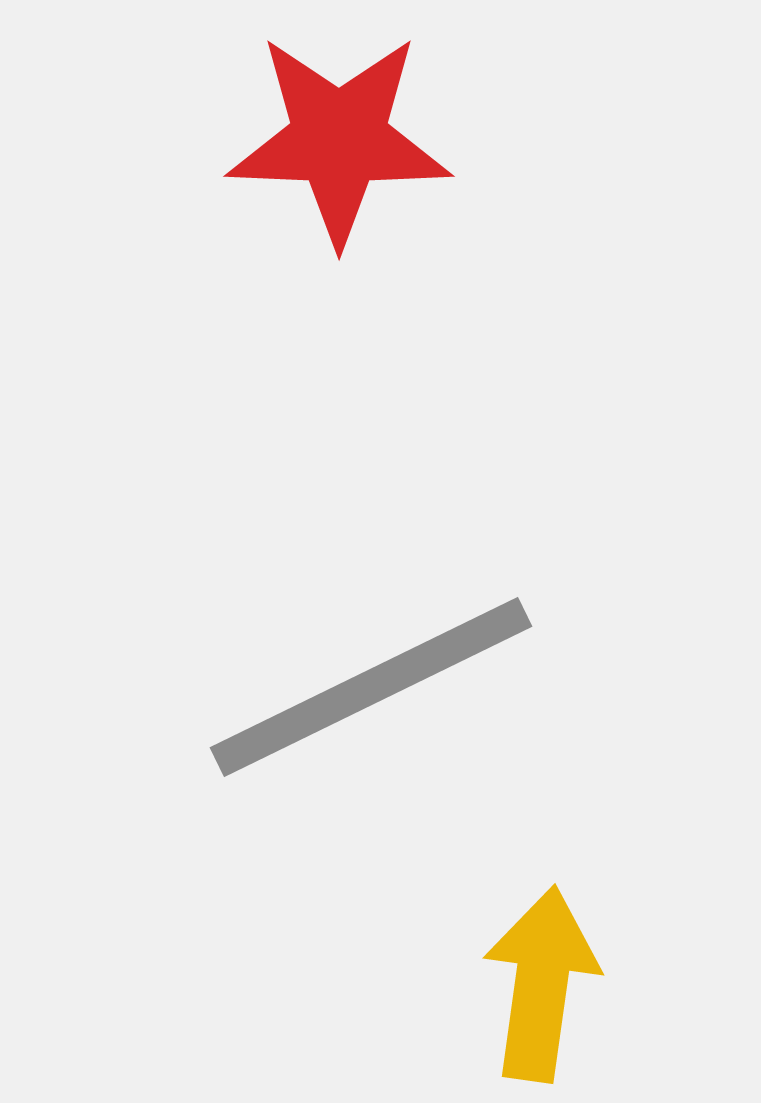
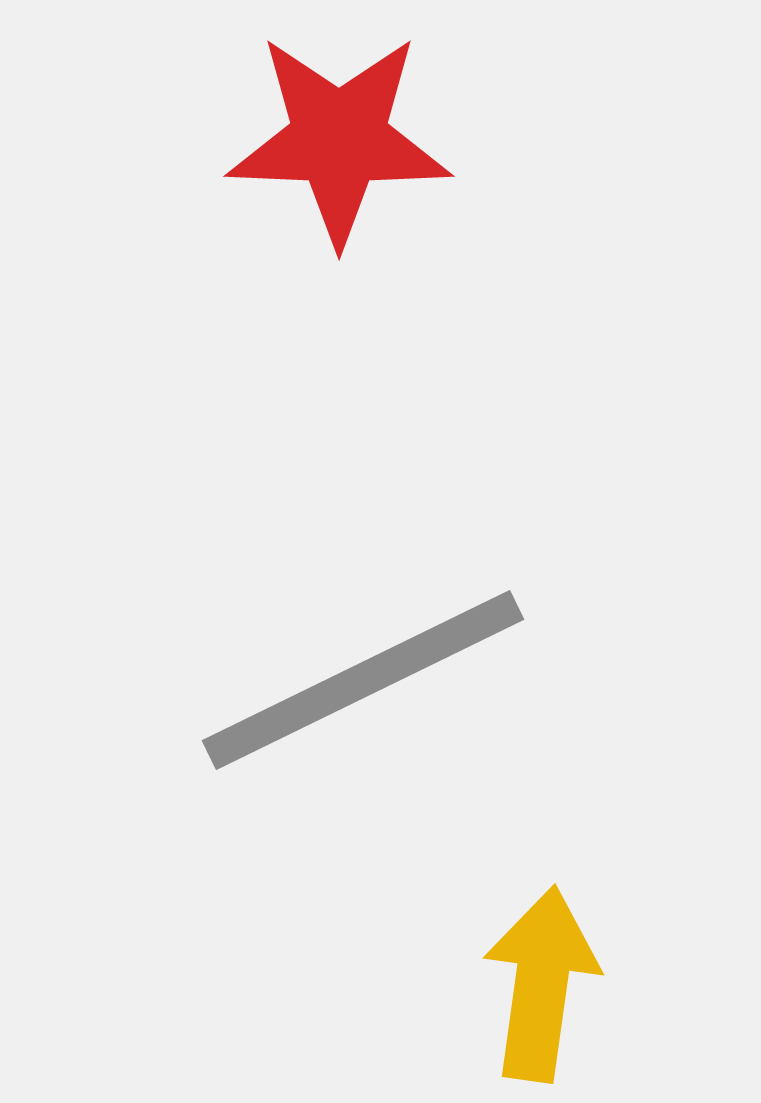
gray line: moved 8 px left, 7 px up
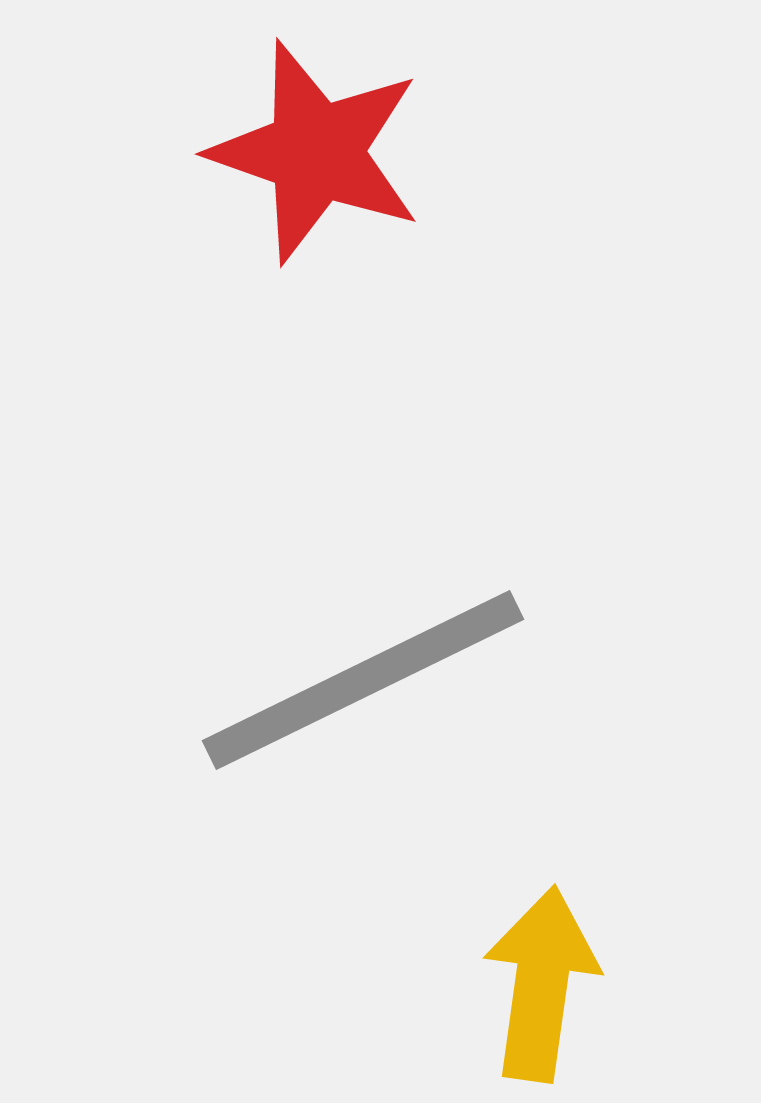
red star: moved 23 px left, 13 px down; rotated 17 degrees clockwise
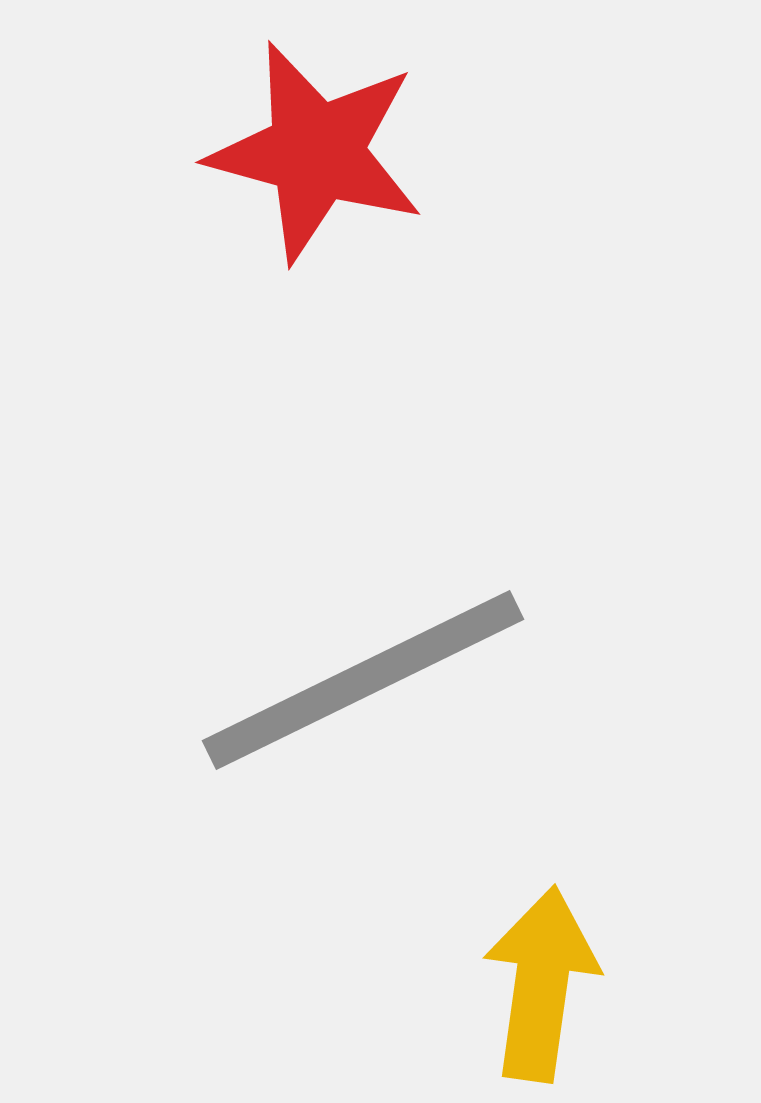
red star: rotated 4 degrees counterclockwise
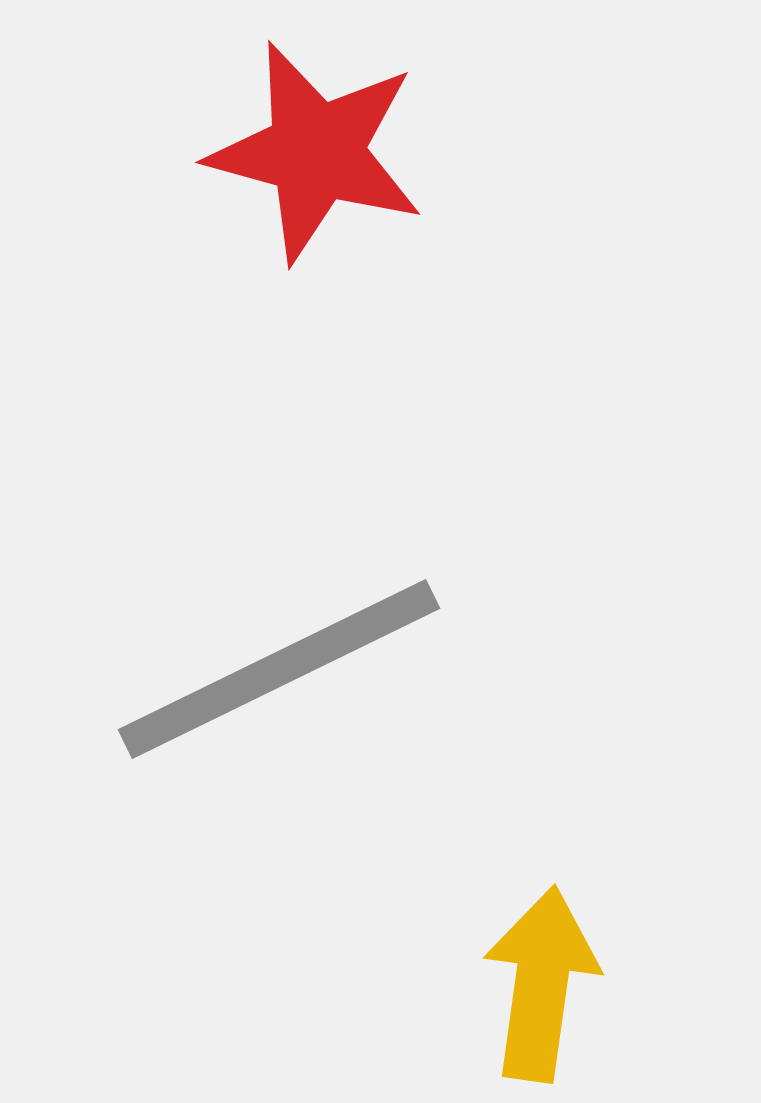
gray line: moved 84 px left, 11 px up
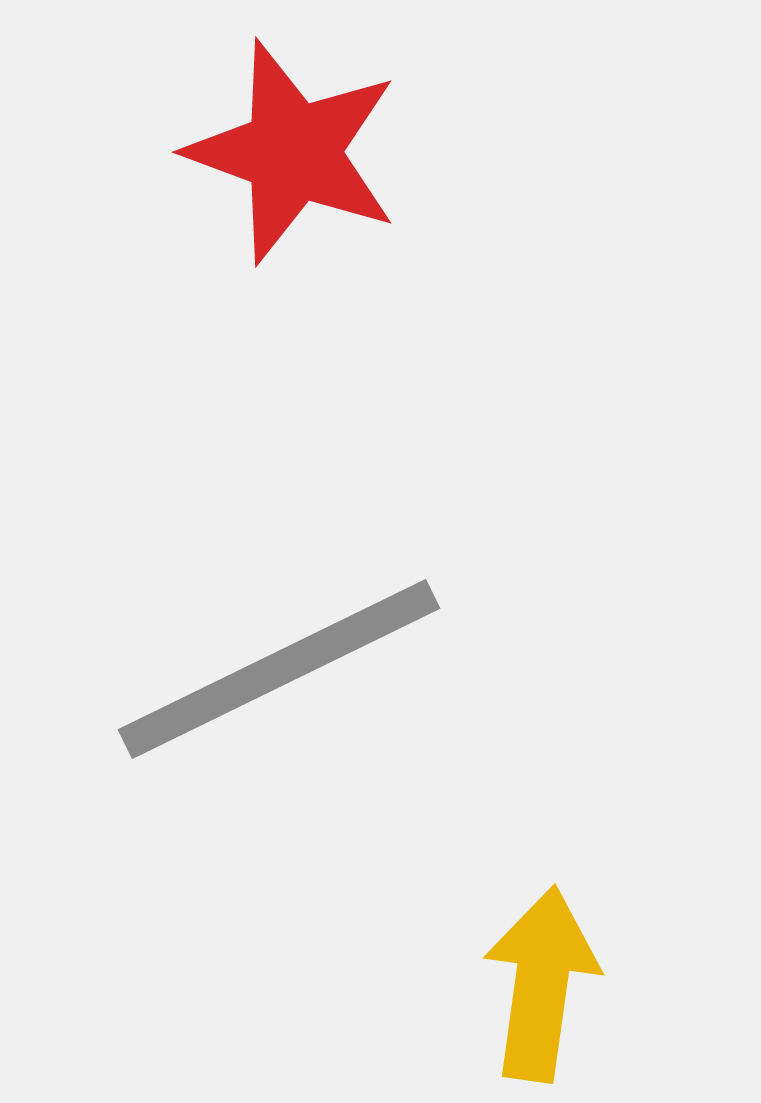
red star: moved 23 px left; rotated 5 degrees clockwise
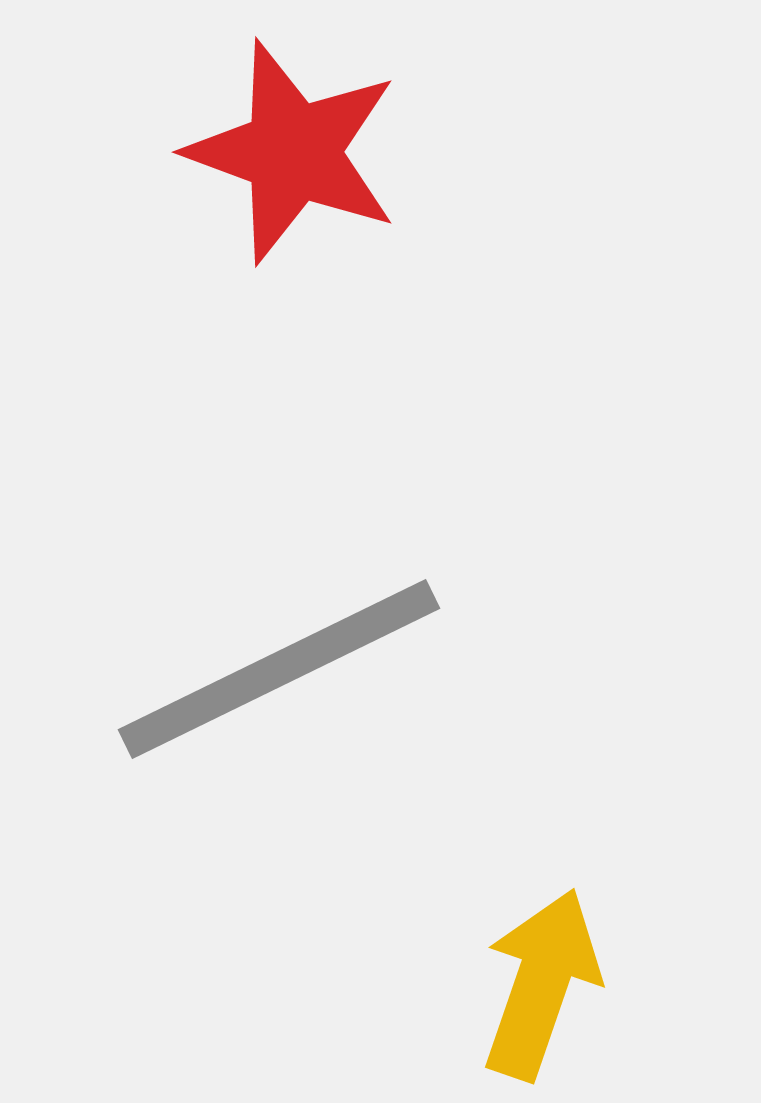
yellow arrow: rotated 11 degrees clockwise
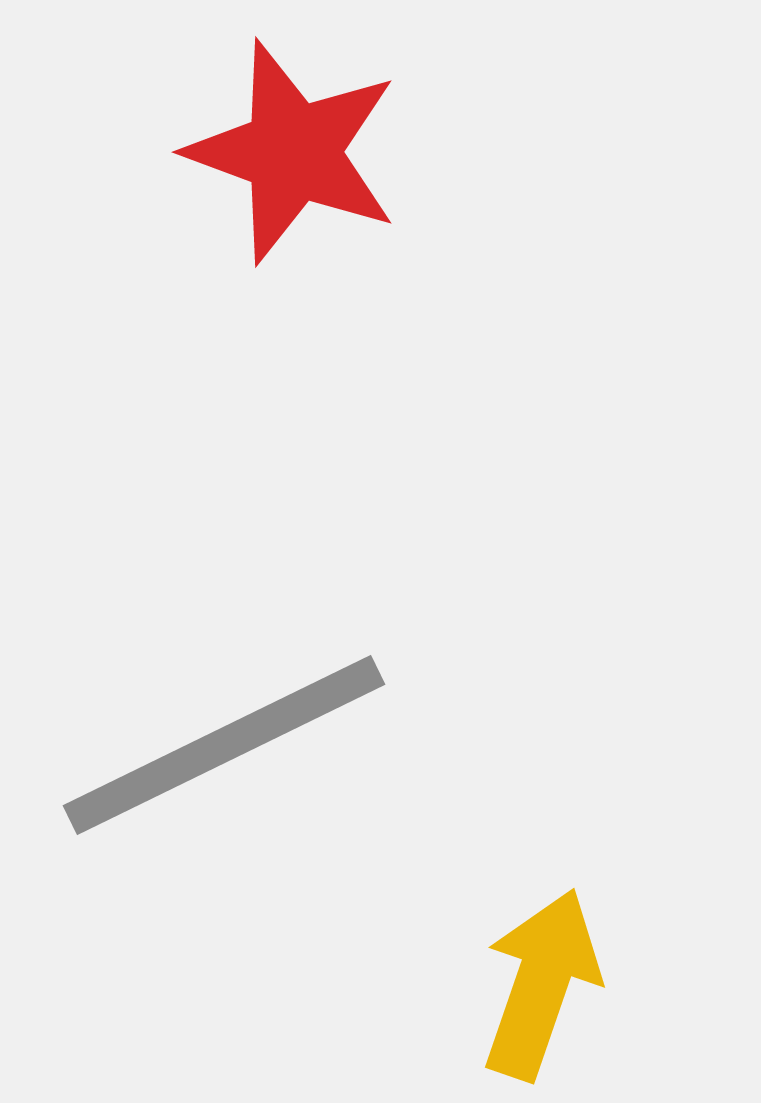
gray line: moved 55 px left, 76 px down
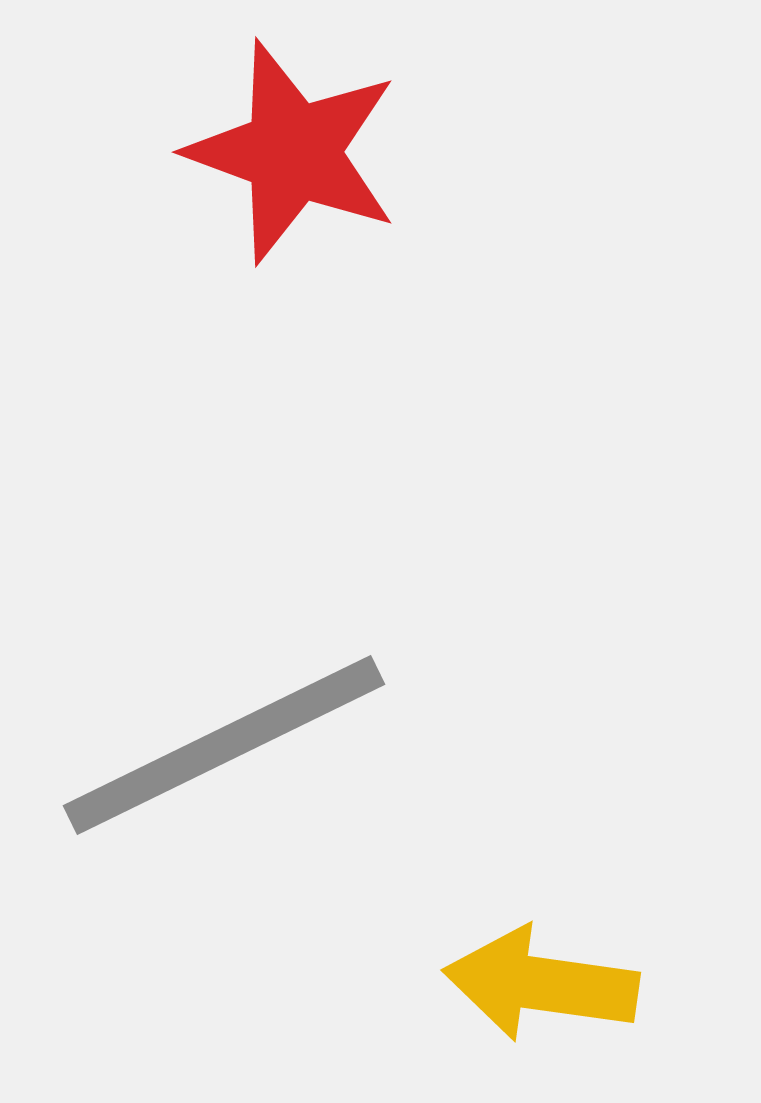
yellow arrow: rotated 101 degrees counterclockwise
